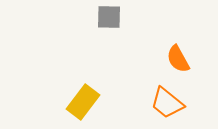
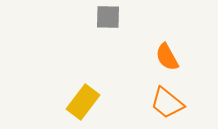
gray square: moved 1 px left
orange semicircle: moved 11 px left, 2 px up
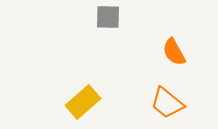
orange semicircle: moved 7 px right, 5 px up
yellow rectangle: rotated 12 degrees clockwise
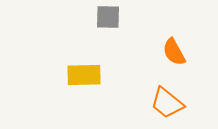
yellow rectangle: moved 1 px right, 27 px up; rotated 40 degrees clockwise
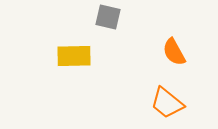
gray square: rotated 12 degrees clockwise
yellow rectangle: moved 10 px left, 19 px up
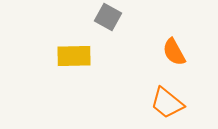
gray square: rotated 16 degrees clockwise
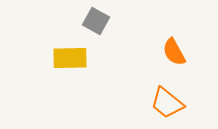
gray square: moved 12 px left, 4 px down
yellow rectangle: moved 4 px left, 2 px down
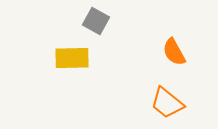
yellow rectangle: moved 2 px right
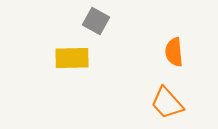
orange semicircle: rotated 24 degrees clockwise
orange trapezoid: rotated 9 degrees clockwise
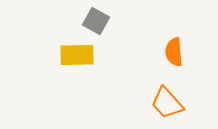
yellow rectangle: moved 5 px right, 3 px up
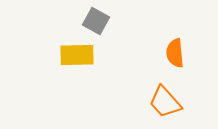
orange semicircle: moved 1 px right, 1 px down
orange trapezoid: moved 2 px left, 1 px up
